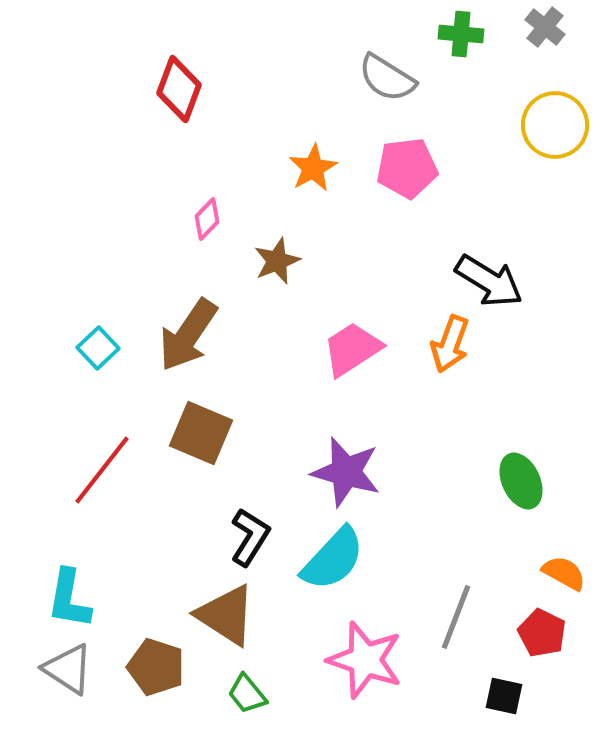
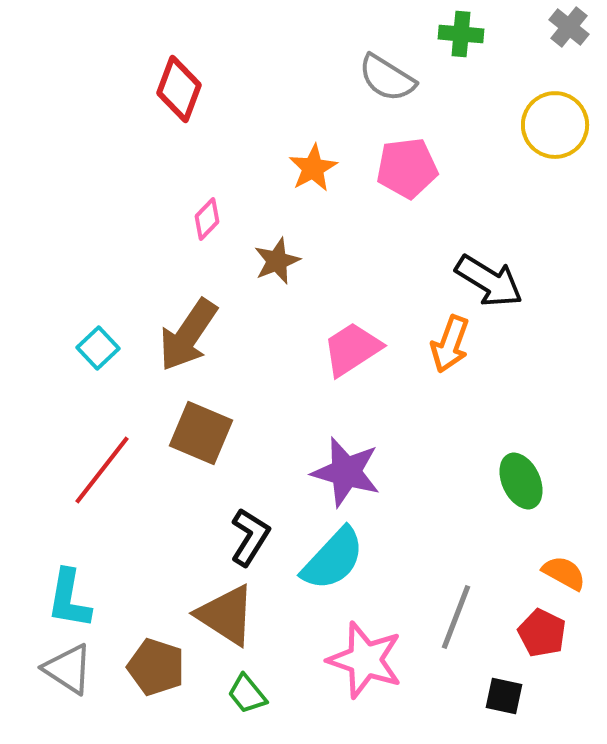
gray cross: moved 24 px right
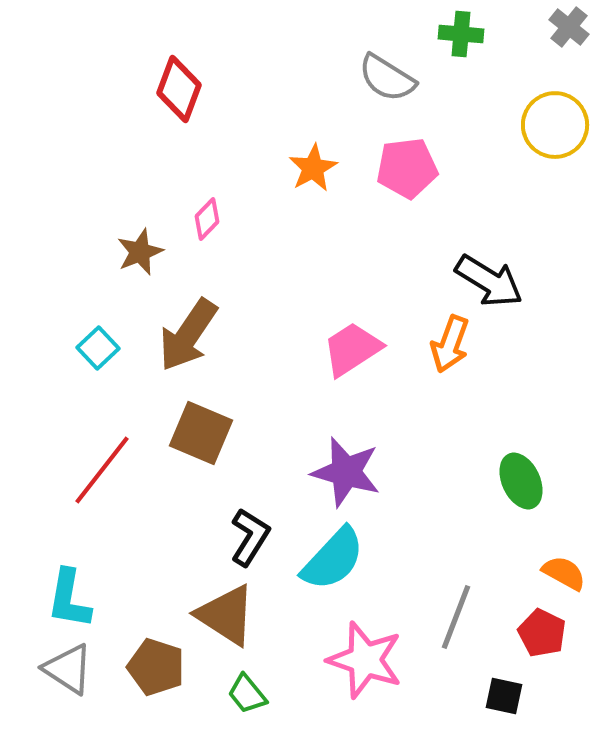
brown star: moved 137 px left, 9 px up
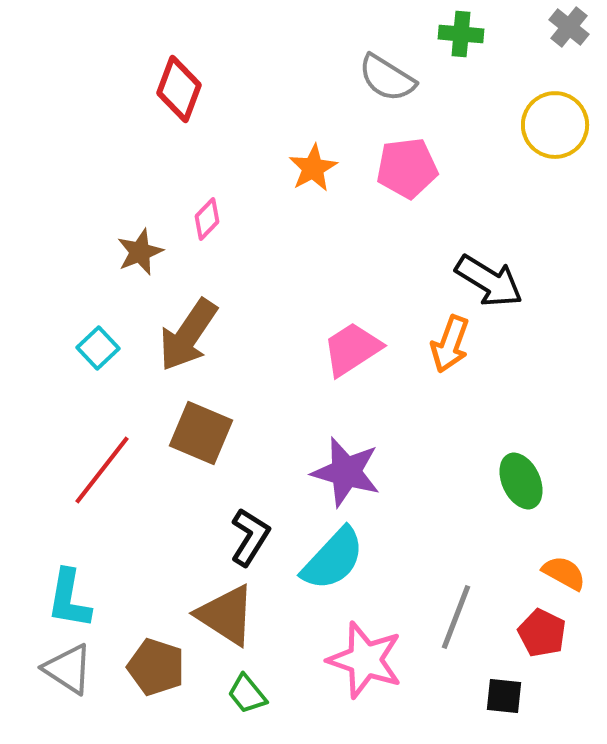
black square: rotated 6 degrees counterclockwise
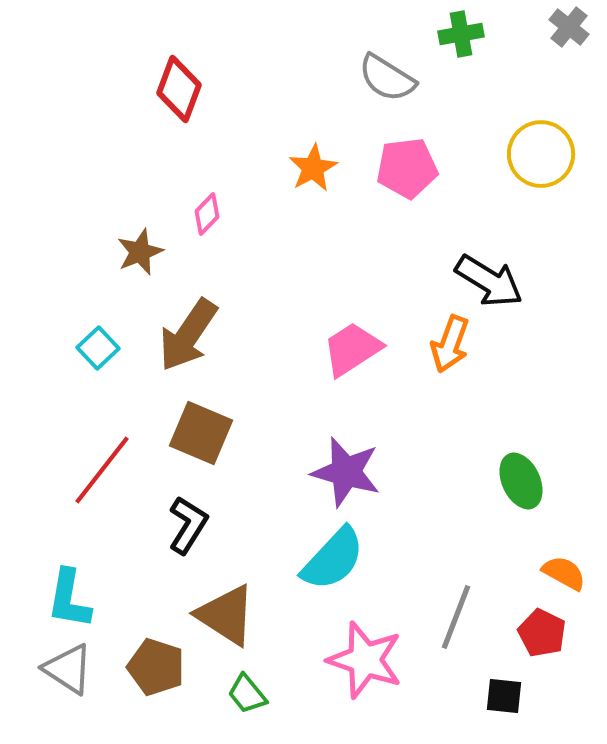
green cross: rotated 15 degrees counterclockwise
yellow circle: moved 14 px left, 29 px down
pink diamond: moved 5 px up
black L-shape: moved 62 px left, 12 px up
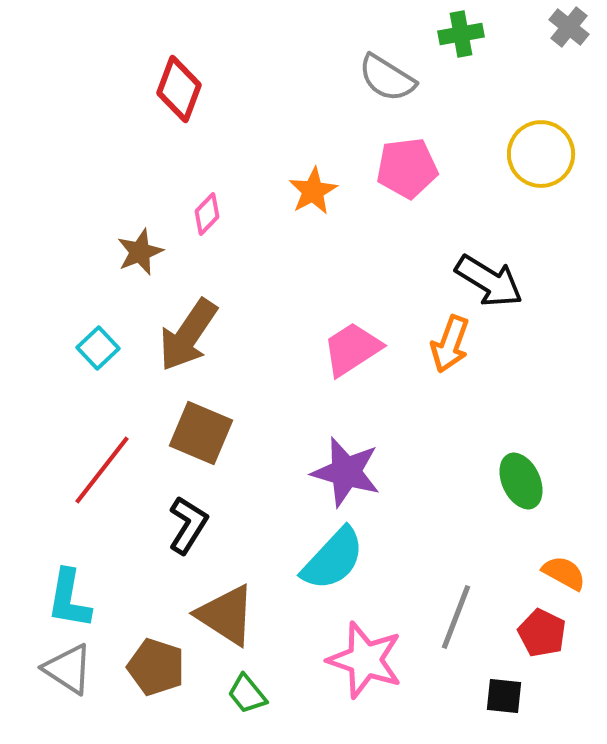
orange star: moved 23 px down
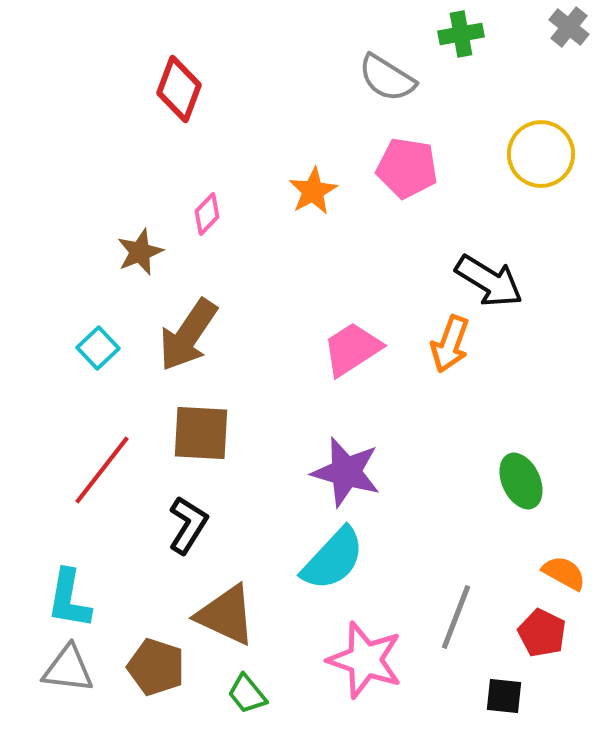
pink pentagon: rotated 16 degrees clockwise
brown square: rotated 20 degrees counterclockwise
brown triangle: rotated 8 degrees counterclockwise
gray triangle: rotated 26 degrees counterclockwise
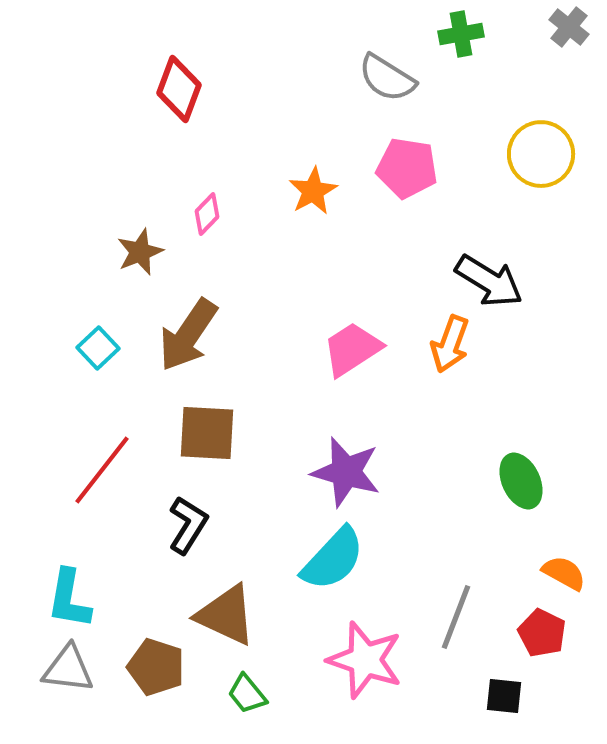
brown square: moved 6 px right
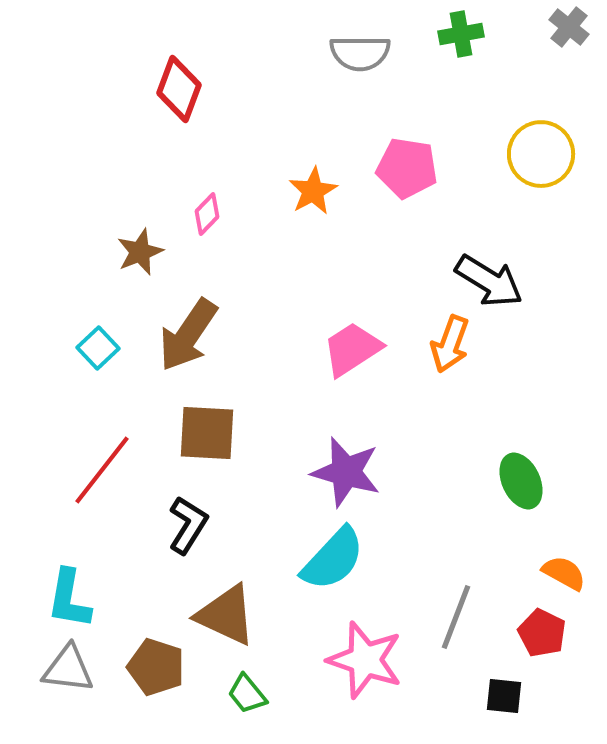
gray semicircle: moved 27 px left, 25 px up; rotated 32 degrees counterclockwise
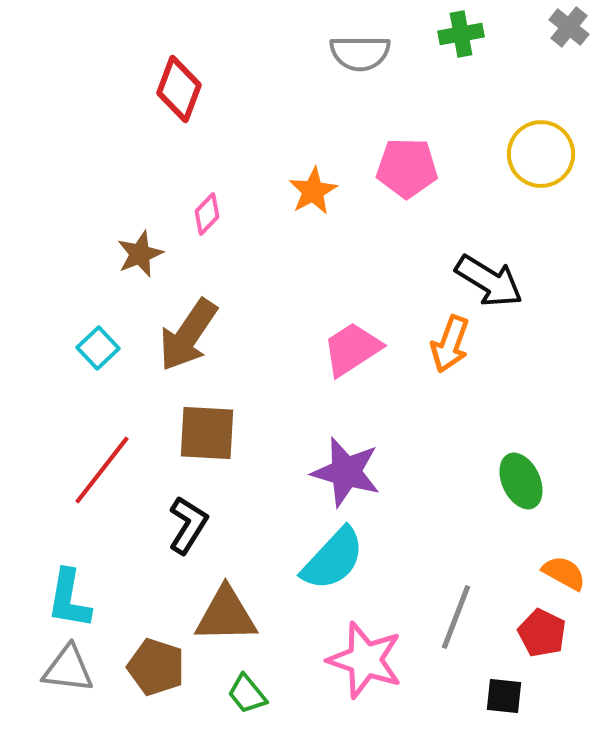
pink pentagon: rotated 8 degrees counterclockwise
brown star: moved 2 px down
brown triangle: rotated 26 degrees counterclockwise
